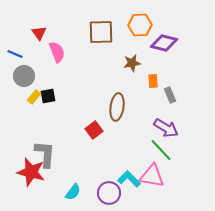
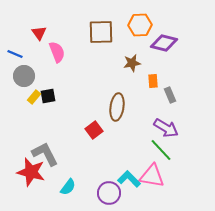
gray L-shape: rotated 32 degrees counterclockwise
cyan semicircle: moved 5 px left, 5 px up
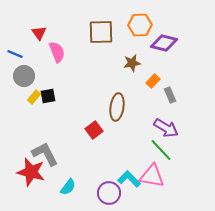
orange rectangle: rotated 48 degrees clockwise
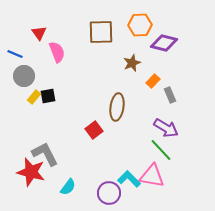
brown star: rotated 12 degrees counterclockwise
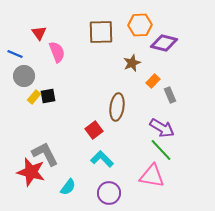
purple arrow: moved 4 px left
cyan L-shape: moved 27 px left, 20 px up
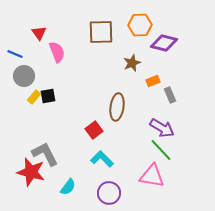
orange rectangle: rotated 24 degrees clockwise
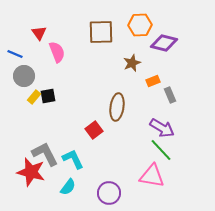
cyan L-shape: moved 29 px left; rotated 20 degrees clockwise
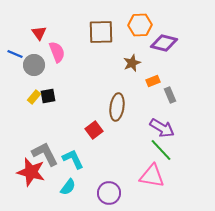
gray circle: moved 10 px right, 11 px up
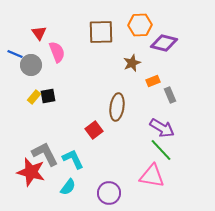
gray circle: moved 3 px left
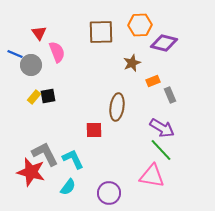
red square: rotated 36 degrees clockwise
